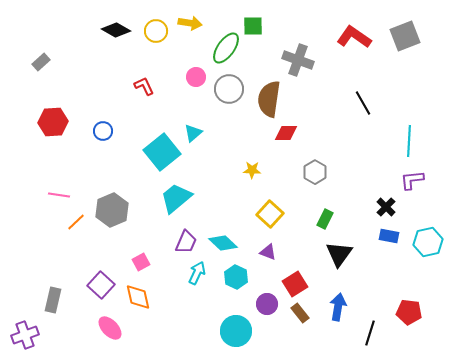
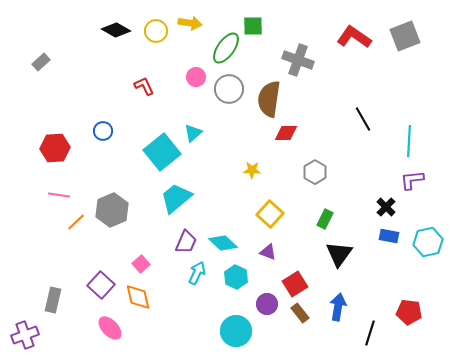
black line at (363, 103): moved 16 px down
red hexagon at (53, 122): moved 2 px right, 26 px down
pink square at (141, 262): moved 2 px down; rotated 12 degrees counterclockwise
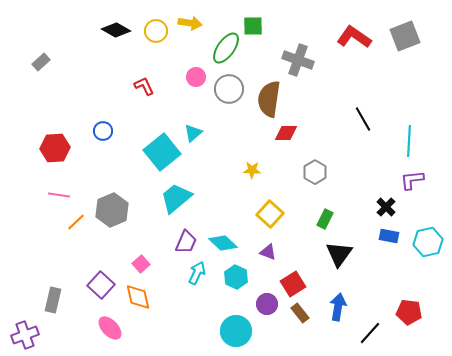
red square at (295, 284): moved 2 px left
black line at (370, 333): rotated 25 degrees clockwise
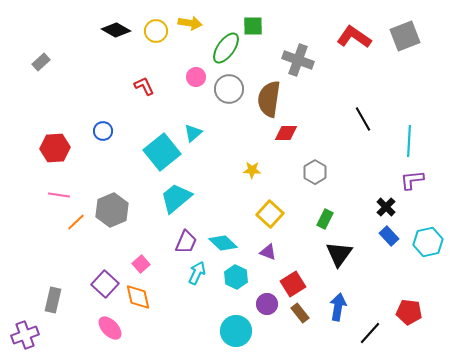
blue rectangle at (389, 236): rotated 36 degrees clockwise
purple square at (101, 285): moved 4 px right, 1 px up
